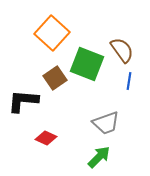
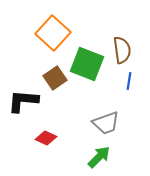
orange square: moved 1 px right
brown semicircle: rotated 28 degrees clockwise
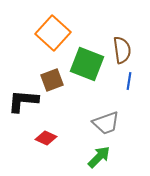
brown square: moved 3 px left, 2 px down; rotated 15 degrees clockwise
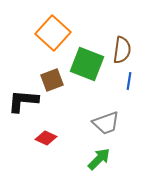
brown semicircle: rotated 16 degrees clockwise
green arrow: moved 2 px down
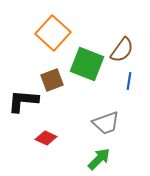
brown semicircle: rotated 28 degrees clockwise
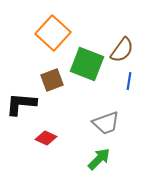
black L-shape: moved 2 px left, 3 px down
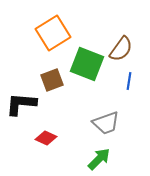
orange square: rotated 16 degrees clockwise
brown semicircle: moved 1 px left, 1 px up
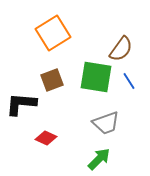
green square: moved 9 px right, 13 px down; rotated 12 degrees counterclockwise
blue line: rotated 42 degrees counterclockwise
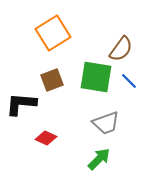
blue line: rotated 12 degrees counterclockwise
